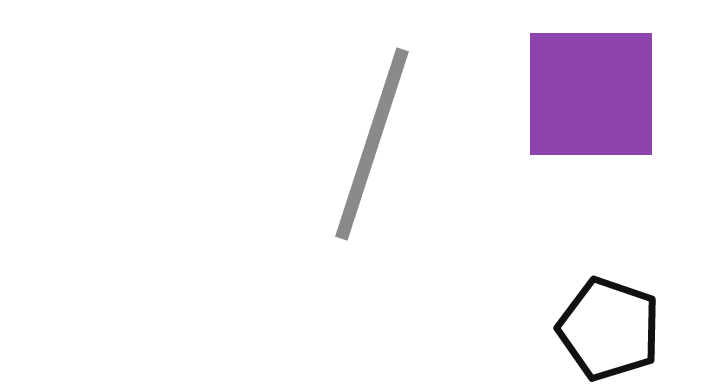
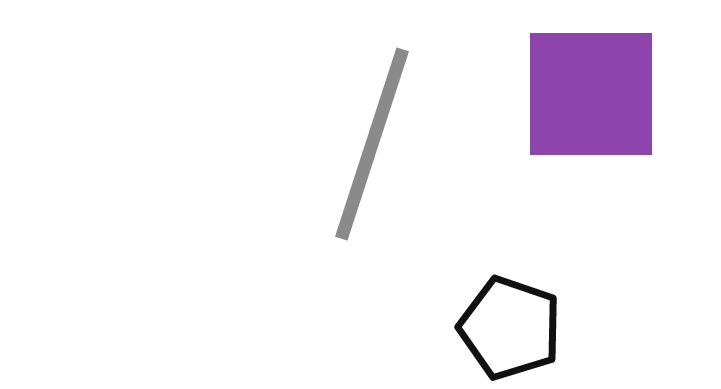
black pentagon: moved 99 px left, 1 px up
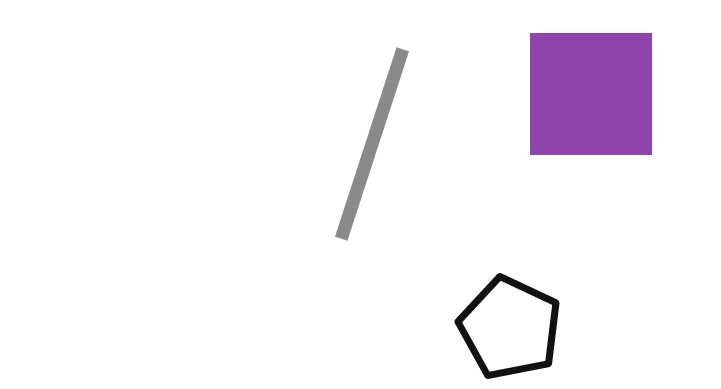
black pentagon: rotated 6 degrees clockwise
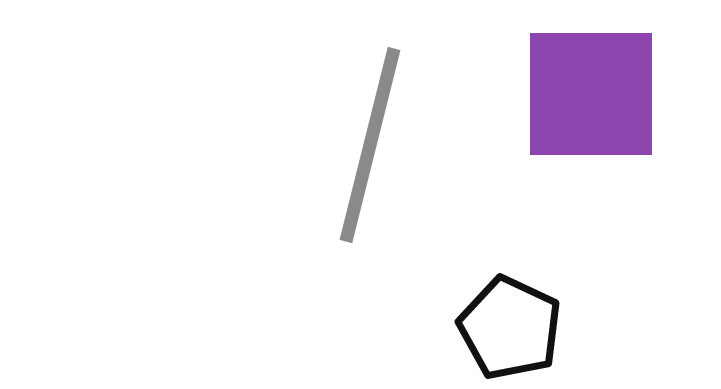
gray line: moved 2 px left, 1 px down; rotated 4 degrees counterclockwise
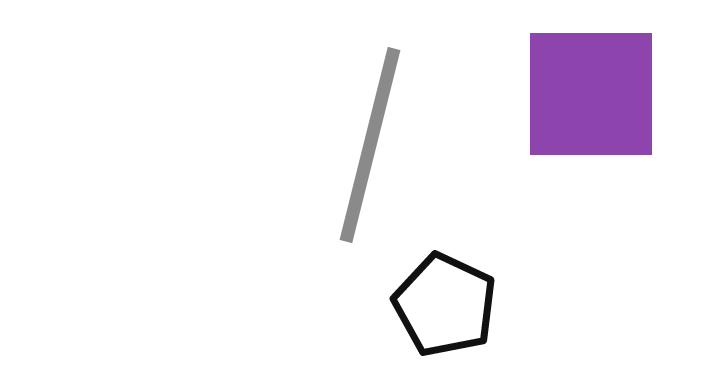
black pentagon: moved 65 px left, 23 px up
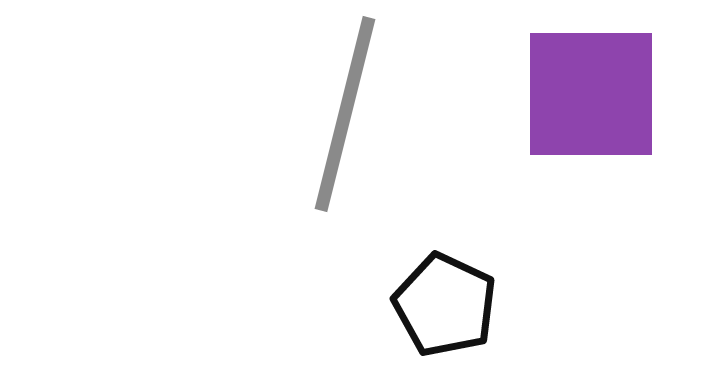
gray line: moved 25 px left, 31 px up
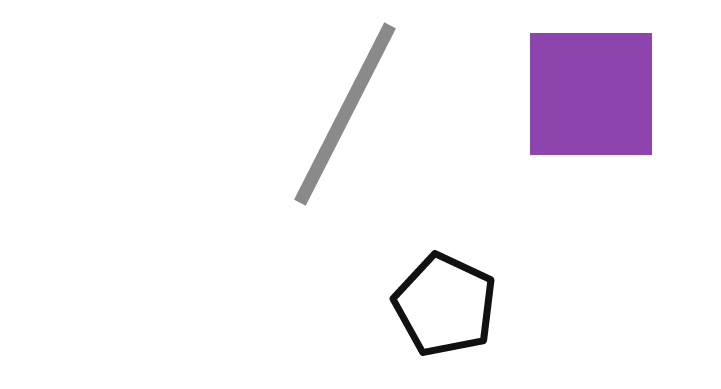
gray line: rotated 13 degrees clockwise
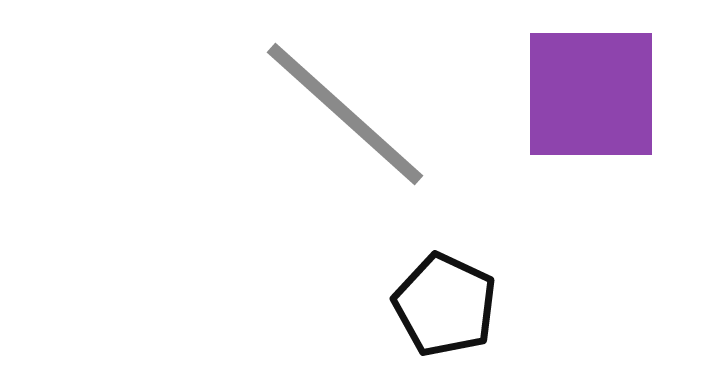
gray line: rotated 75 degrees counterclockwise
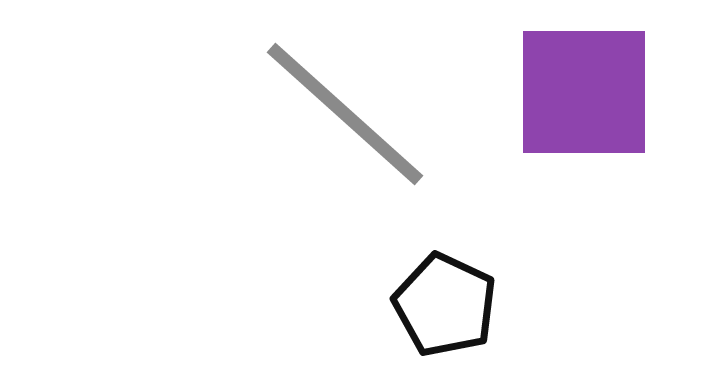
purple square: moved 7 px left, 2 px up
